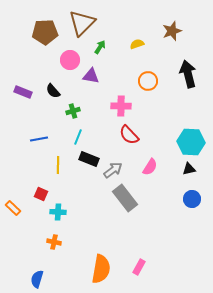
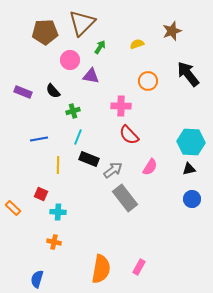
black arrow: rotated 24 degrees counterclockwise
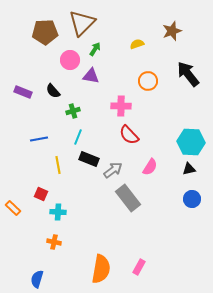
green arrow: moved 5 px left, 2 px down
yellow line: rotated 12 degrees counterclockwise
gray rectangle: moved 3 px right
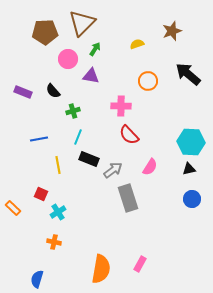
pink circle: moved 2 px left, 1 px up
black arrow: rotated 12 degrees counterclockwise
gray rectangle: rotated 20 degrees clockwise
cyan cross: rotated 35 degrees counterclockwise
pink rectangle: moved 1 px right, 3 px up
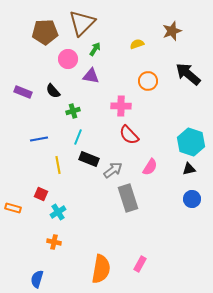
cyan hexagon: rotated 16 degrees clockwise
orange rectangle: rotated 28 degrees counterclockwise
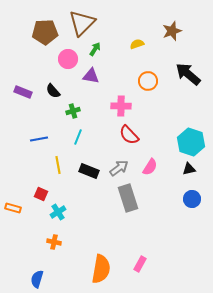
black rectangle: moved 12 px down
gray arrow: moved 6 px right, 2 px up
